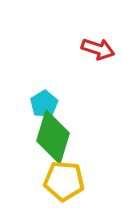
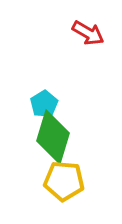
red arrow: moved 10 px left, 16 px up; rotated 12 degrees clockwise
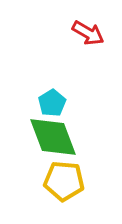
cyan pentagon: moved 8 px right, 1 px up
green diamond: rotated 38 degrees counterclockwise
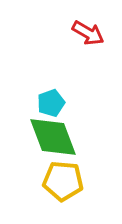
cyan pentagon: moved 1 px left; rotated 12 degrees clockwise
yellow pentagon: moved 1 px left
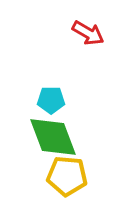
cyan pentagon: moved 3 px up; rotated 20 degrees clockwise
yellow pentagon: moved 4 px right, 5 px up
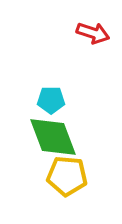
red arrow: moved 5 px right; rotated 12 degrees counterclockwise
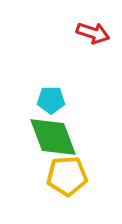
yellow pentagon: rotated 9 degrees counterclockwise
